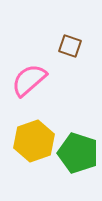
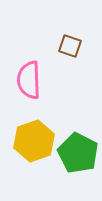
pink semicircle: rotated 51 degrees counterclockwise
green pentagon: rotated 9 degrees clockwise
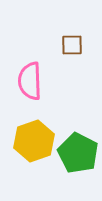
brown square: moved 2 px right, 1 px up; rotated 20 degrees counterclockwise
pink semicircle: moved 1 px right, 1 px down
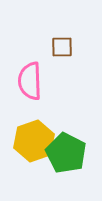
brown square: moved 10 px left, 2 px down
green pentagon: moved 12 px left
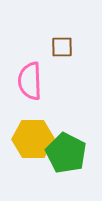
yellow hexagon: moved 1 px left, 2 px up; rotated 18 degrees clockwise
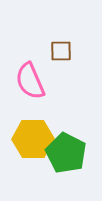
brown square: moved 1 px left, 4 px down
pink semicircle: rotated 21 degrees counterclockwise
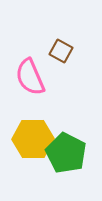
brown square: rotated 30 degrees clockwise
pink semicircle: moved 4 px up
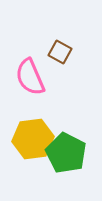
brown square: moved 1 px left, 1 px down
yellow hexagon: rotated 6 degrees counterclockwise
